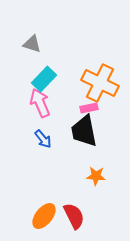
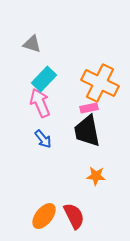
black trapezoid: moved 3 px right
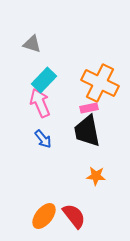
cyan rectangle: moved 1 px down
red semicircle: rotated 12 degrees counterclockwise
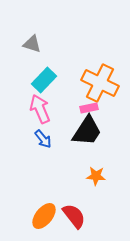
pink arrow: moved 6 px down
black trapezoid: rotated 136 degrees counterclockwise
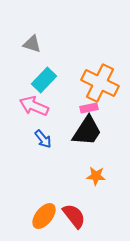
pink arrow: moved 6 px left, 3 px up; rotated 44 degrees counterclockwise
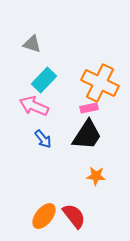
black trapezoid: moved 4 px down
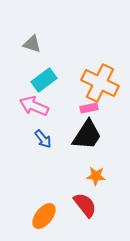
cyan rectangle: rotated 10 degrees clockwise
red semicircle: moved 11 px right, 11 px up
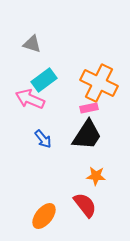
orange cross: moved 1 px left
pink arrow: moved 4 px left, 7 px up
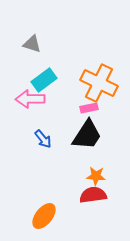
pink arrow: rotated 24 degrees counterclockwise
red semicircle: moved 8 px right, 10 px up; rotated 60 degrees counterclockwise
